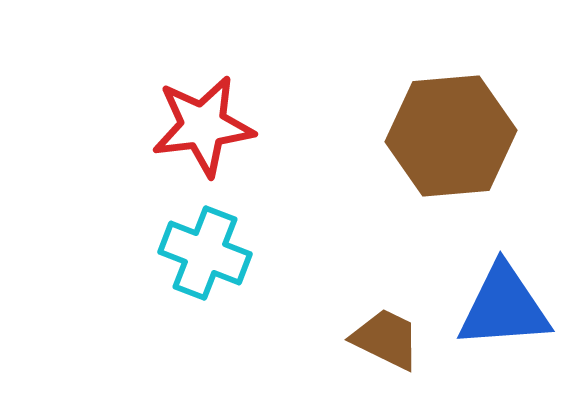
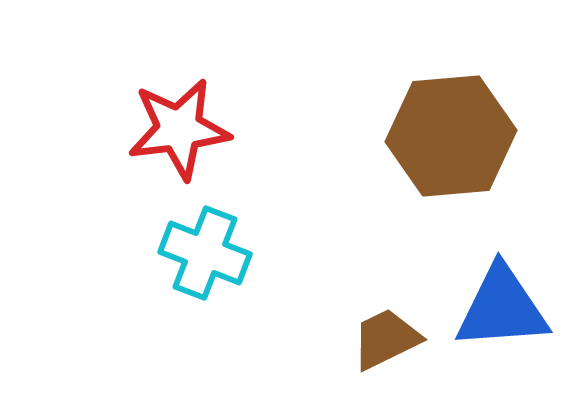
red star: moved 24 px left, 3 px down
blue triangle: moved 2 px left, 1 px down
brown trapezoid: rotated 52 degrees counterclockwise
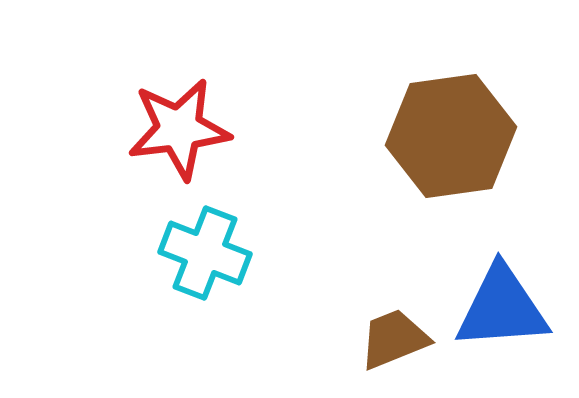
brown hexagon: rotated 3 degrees counterclockwise
brown trapezoid: moved 8 px right; rotated 4 degrees clockwise
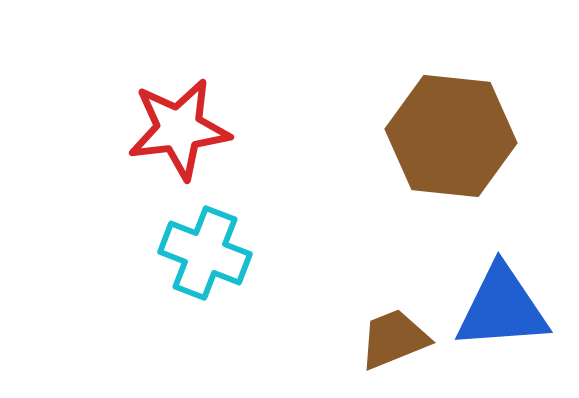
brown hexagon: rotated 14 degrees clockwise
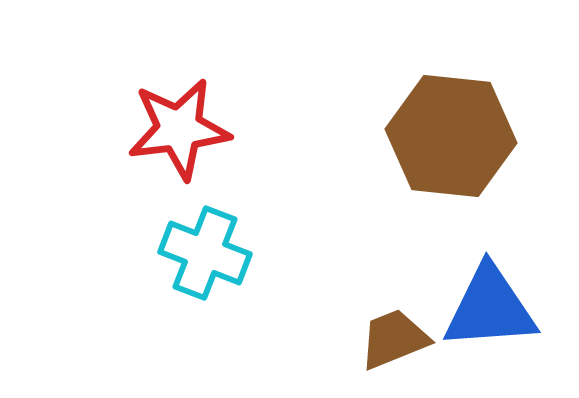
blue triangle: moved 12 px left
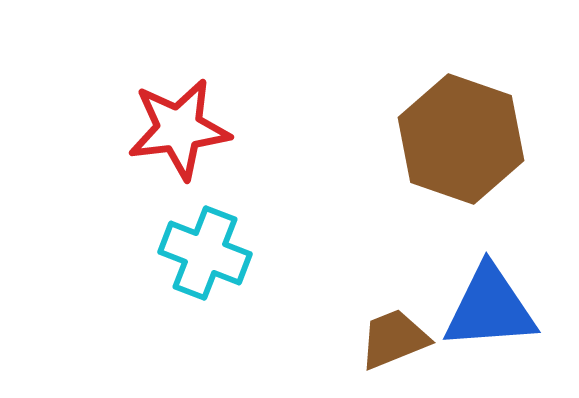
brown hexagon: moved 10 px right, 3 px down; rotated 13 degrees clockwise
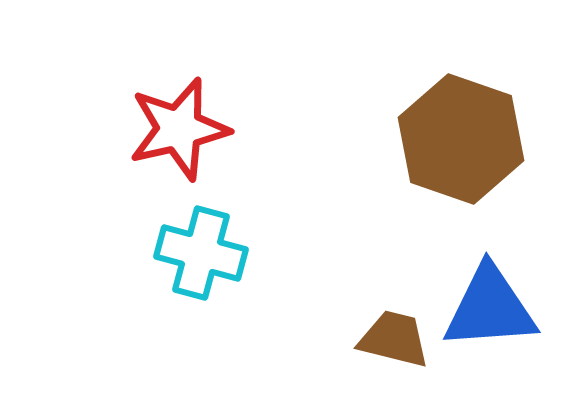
red star: rotated 6 degrees counterclockwise
cyan cross: moved 4 px left; rotated 6 degrees counterclockwise
brown trapezoid: rotated 36 degrees clockwise
